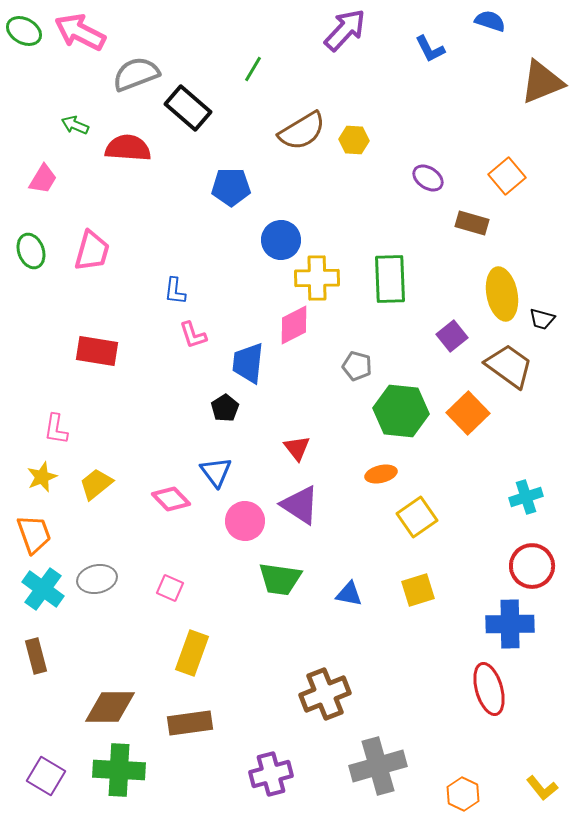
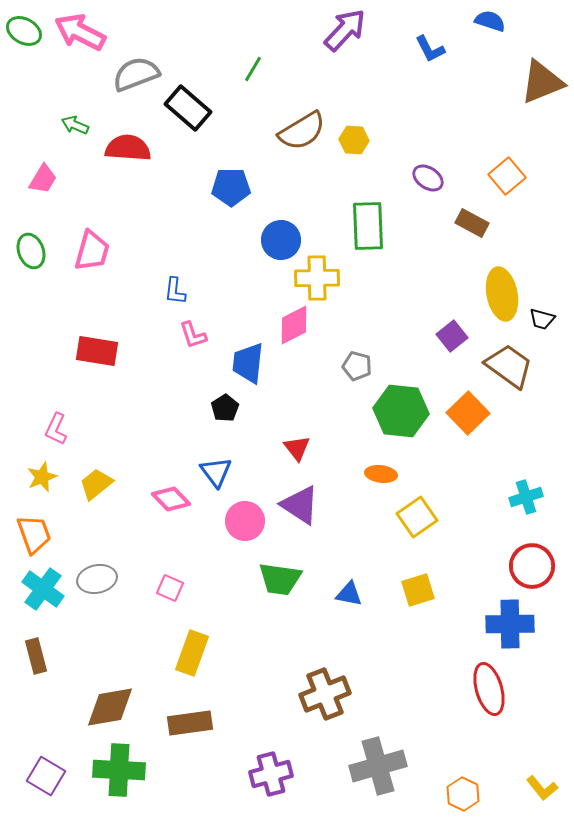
brown rectangle at (472, 223): rotated 12 degrees clockwise
green rectangle at (390, 279): moved 22 px left, 53 px up
pink L-shape at (56, 429): rotated 16 degrees clockwise
orange ellipse at (381, 474): rotated 20 degrees clockwise
brown diamond at (110, 707): rotated 10 degrees counterclockwise
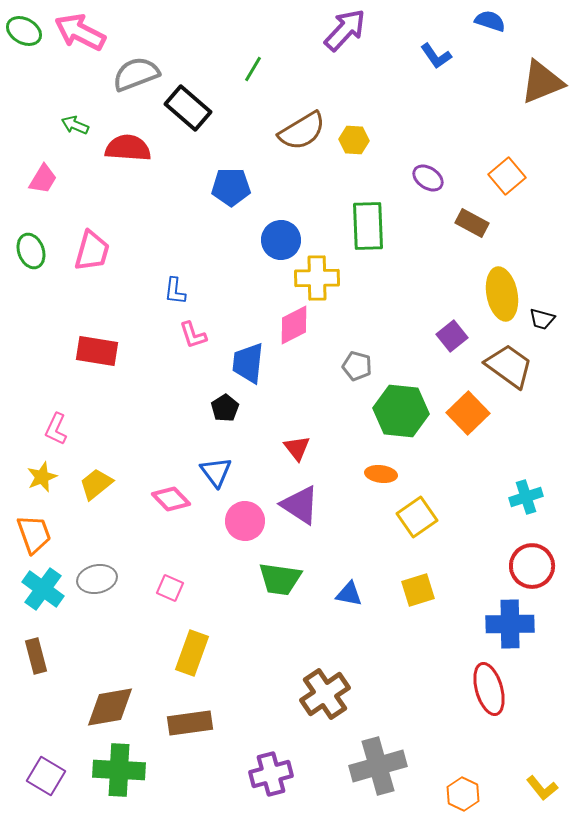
blue L-shape at (430, 49): moved 6 px right, 7 px down; rotated 8 degrees counterclockwise
brown cross at (325, 694): rotated 12 degrees counterclockwise
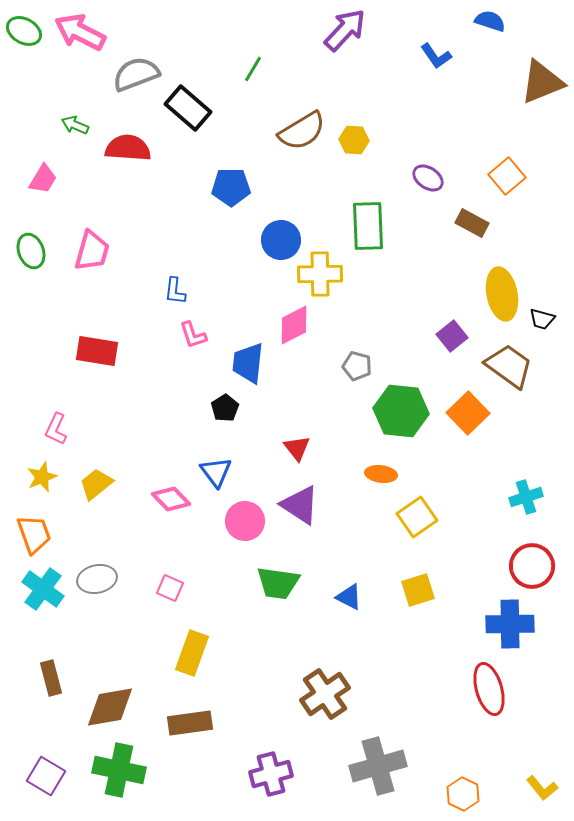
yellow cross at (317, 278): moved 3 px right, 4 px up
green trapezoid at (280, 579): moved 2 px left, 4 px down
blue triangle at (349, 594): moved 3 px down; rotated 16 degrees clockwise
brown rectangle at (36, 656): moved 15 px right, 22 px down
green cross at (119, 770): rotated 9 degrees clockwise
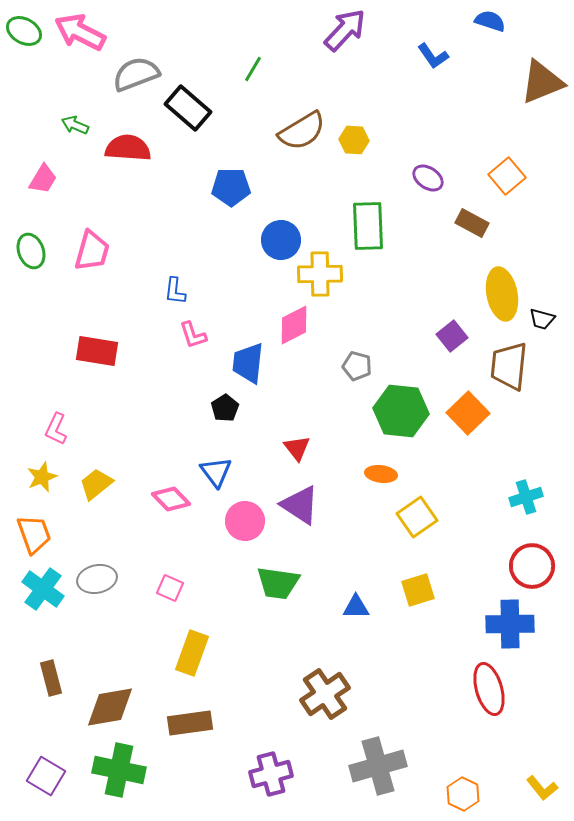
blue L-shape at (436, 56): moved 3 px left
brown trapezoid at (509, 366): rotated 120 degrees counterclockwise
blue triangle at (349, 597): moved 7 px right, 10 px down; rotated 28 degrees counterclockwise
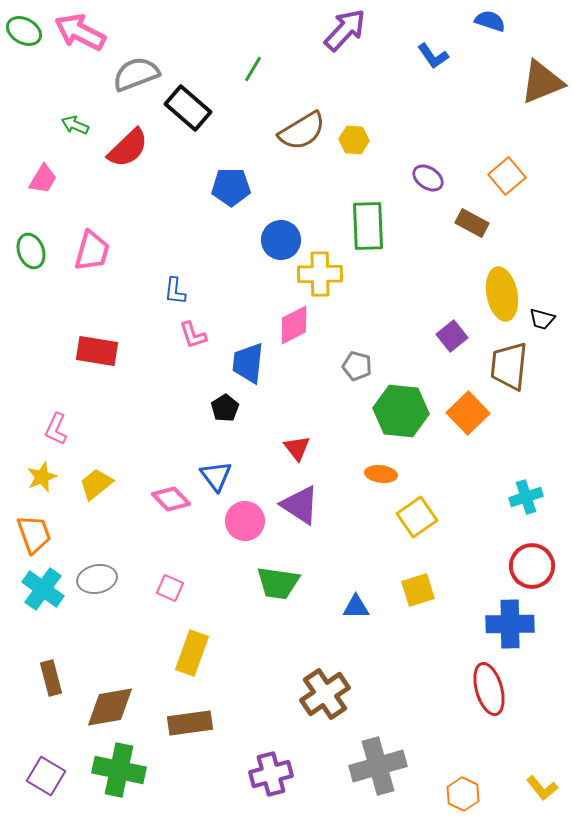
red semicircle at (128, 148): rotated 132 degrees clockwise
blue triangle at (216, 472): moved 4 px down
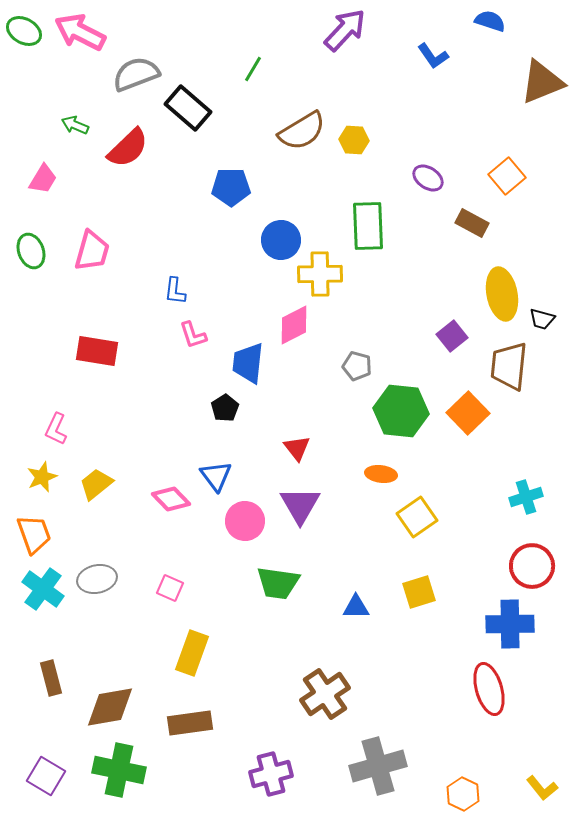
purple triangle at (300, 505): rotated 27 degrees clockwise
yellow square at (418, 590): moved 1 px right, 2 px down
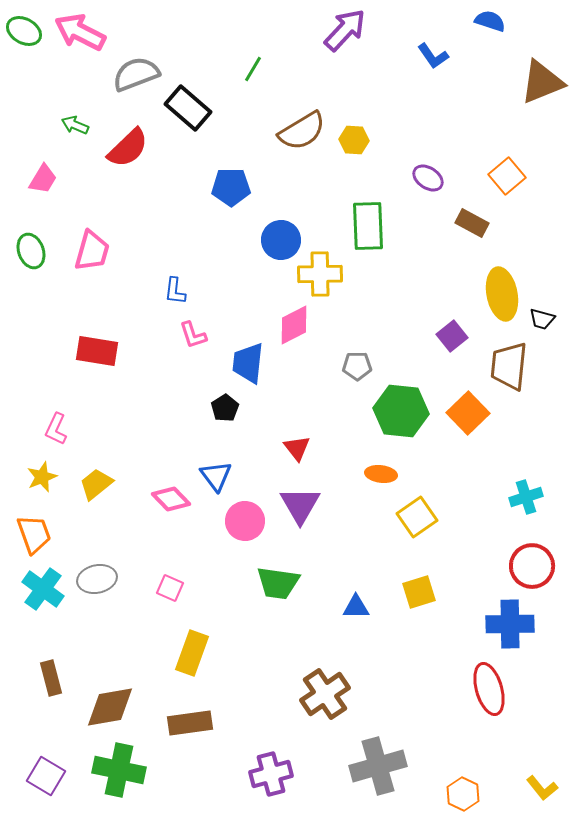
gray pentagon at (357, 366): rotated 16 degrees counterclockwise
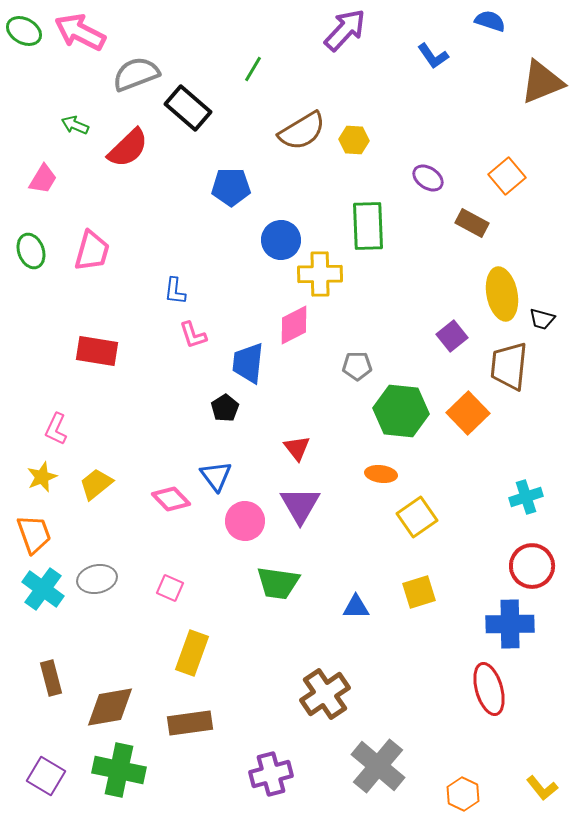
gray cross at (378, 766): rotated 34 degrees counterclockwise
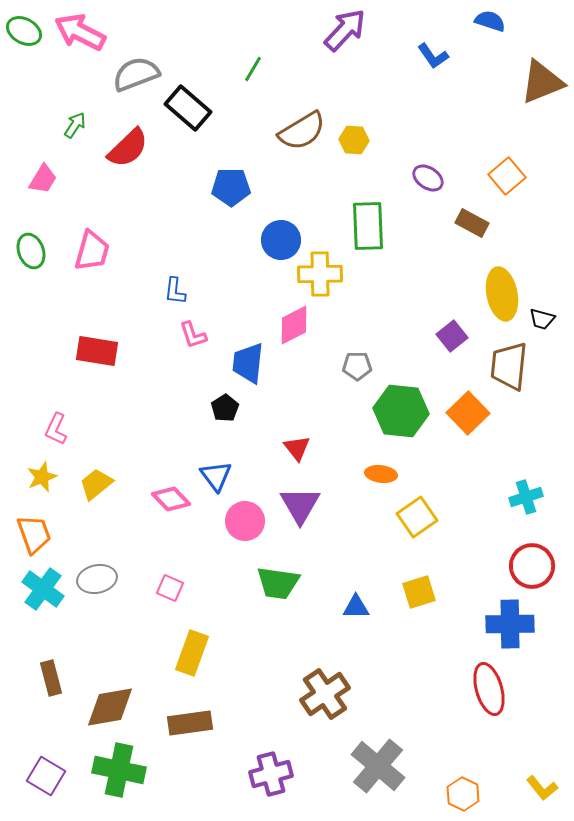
green arrow at (75, 125): rotated 100 degrees clockwise
